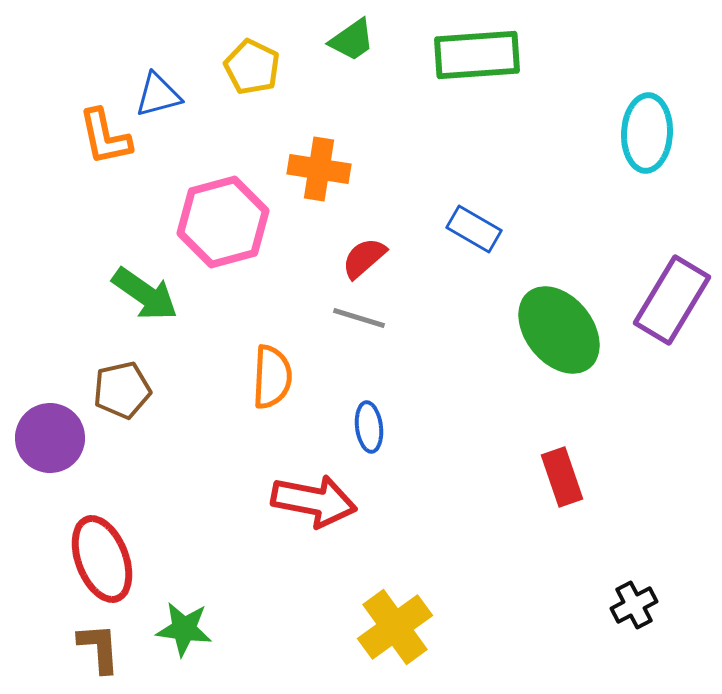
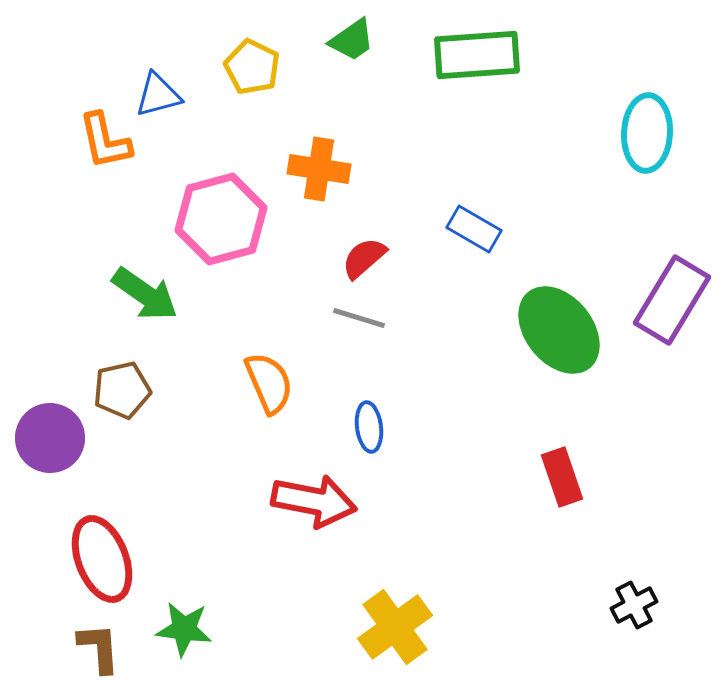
orange L-shape: moved 4 px down
pink hexagon: moved 2 px left, 3 px up
orange semicircle: moved 3 px left, 6 px down; rotated 26 degrees counterclockwise
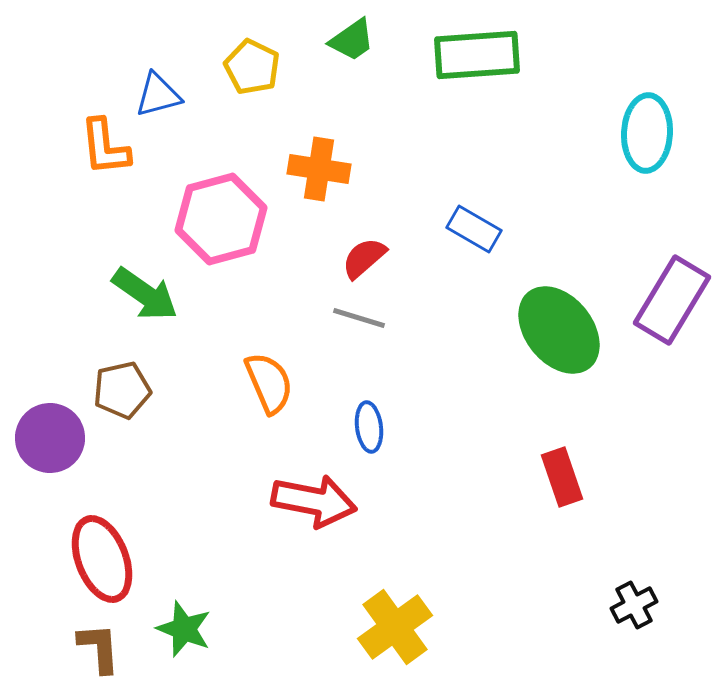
orange L-shape: moved 6 px down; rotated 6 degrees clockwise
green star: rotated 14 degrees clockwise
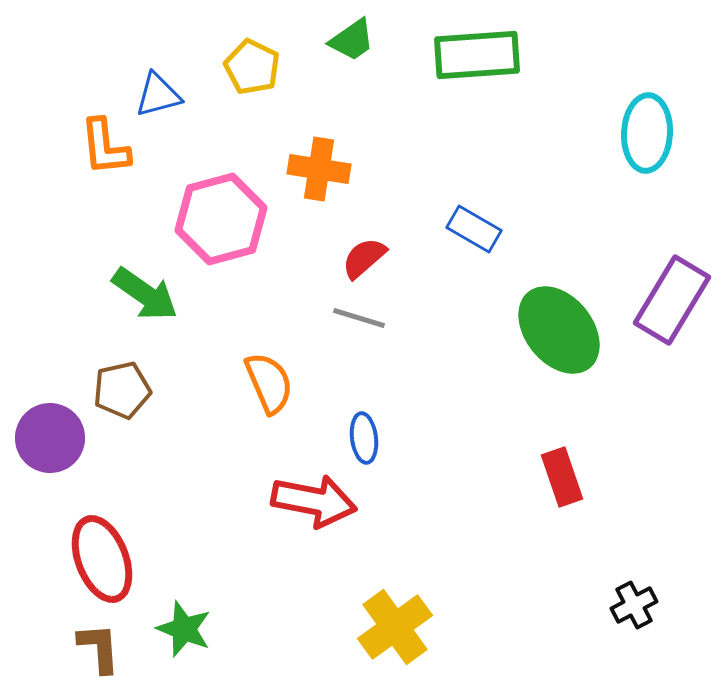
blue ellipse: moved 5 px left, 11 px down
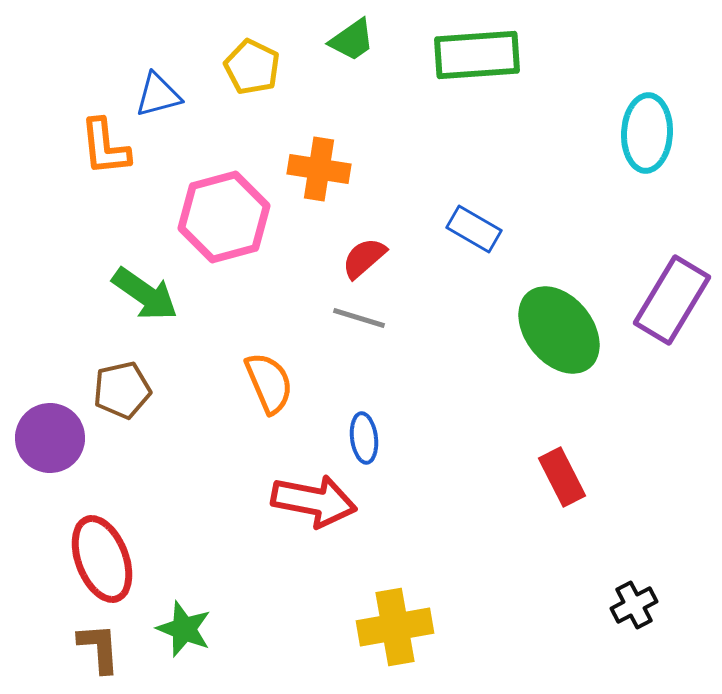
pink hexagon: moved 3 px right, 2 px up
red rectangle: rotated 8 degrees counterclockwise
yellow cross: rotated 26 degrees clockwise
